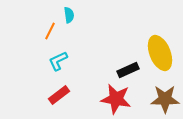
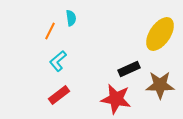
cyan semicircle: moved 2 px right, 3 px down
yellow ellipse: moved 19 px up; rotated 56 degrees clockwise
cyan L-shape: rotated 15 degrees counterclockwise
black rectangle: moved 1 px right, 1 px up
brown star: moved 5 px left, 14 px up
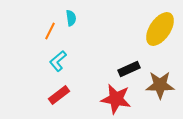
yellow ellipse: moved 5 px up
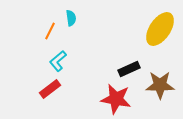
red rectangle: moved 9 px left, 6 px up
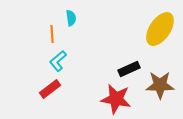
orange line: moved 2 px right, 3 px down; rotated 30 degrees counterclockwise
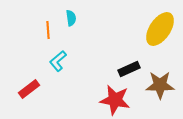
orange line: moved 4 px left, 4 px up
red rectangle: moved 21 px left
red star: moved 1 px left, 1 px down
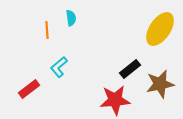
orange line: moved 1 px left
cyan L-shape: moved 1 px right, 6 px down
black rectangle: moved 1 px right; rotated 15 degrees counterclockwise
brown star: moved 1 px up; rotated 12 degrees counterclockwise
red star: rotated 16 degrees counterclockwise
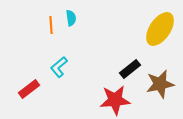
orange line: moved 4 px right, 5 px up
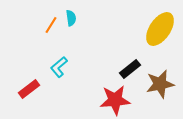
orange line: rotated 36 degrees clockwise
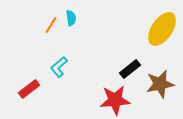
yellow ellipse: moved 2 px right
